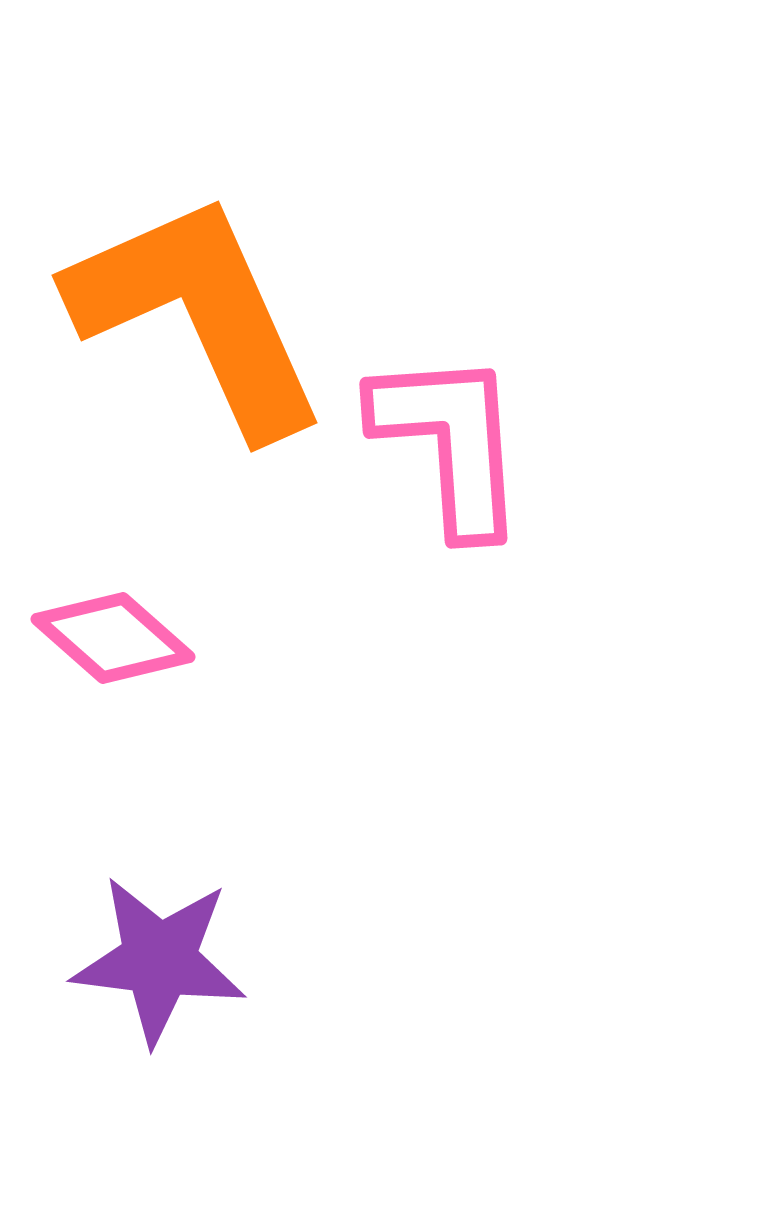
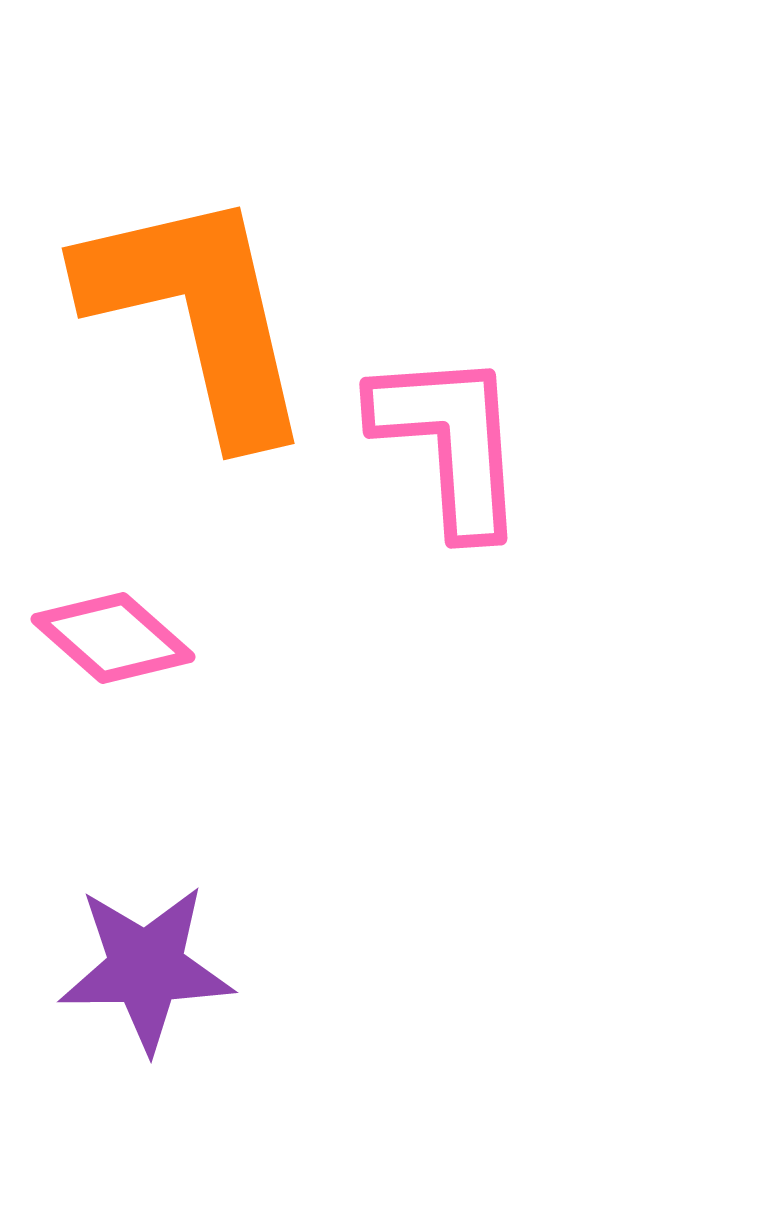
orange L-shape: rotated 11 degrees clockwise
purple star: moved 13 px left, 8 px down; rotated 8 degrees counterclockwise
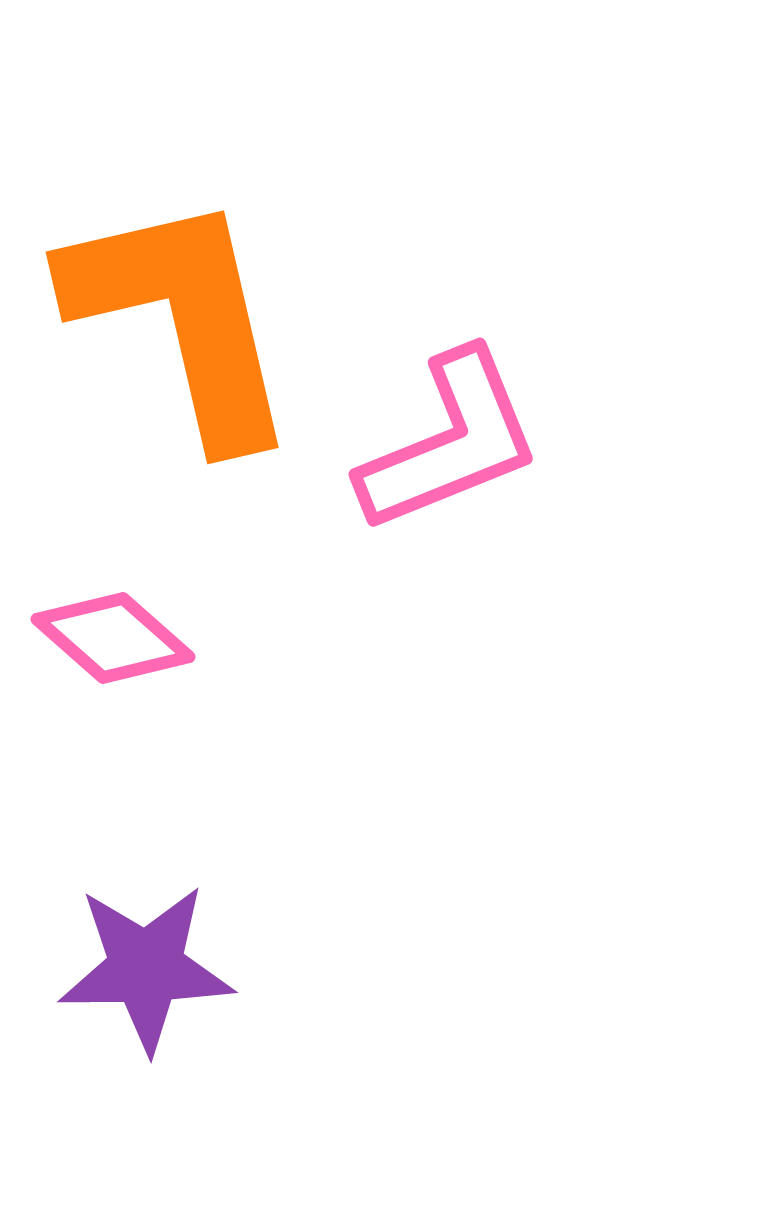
orange L-shape: moved 16 px left, 4 px down
pink L-shape: rotated 72 degrees clockwise
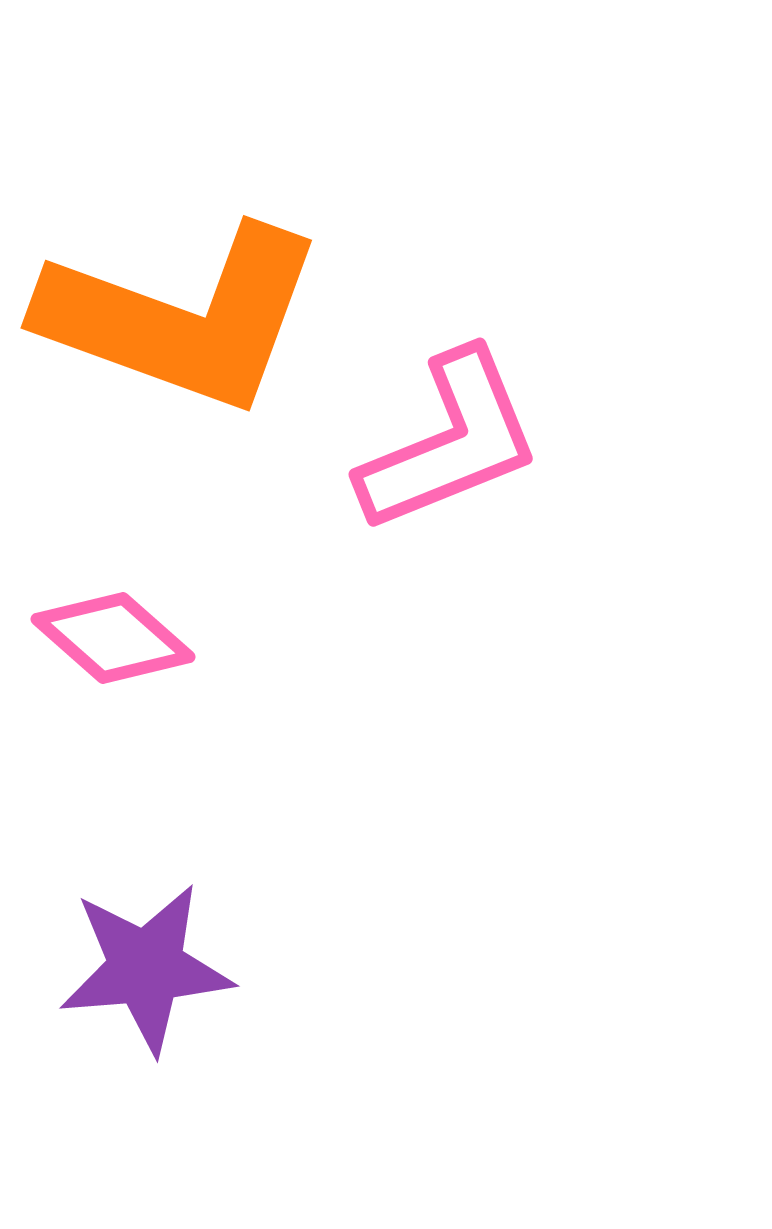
orange L-shape: rotated 123 degrees clockwise
purple star: rotated 4 degrees counterclockwise
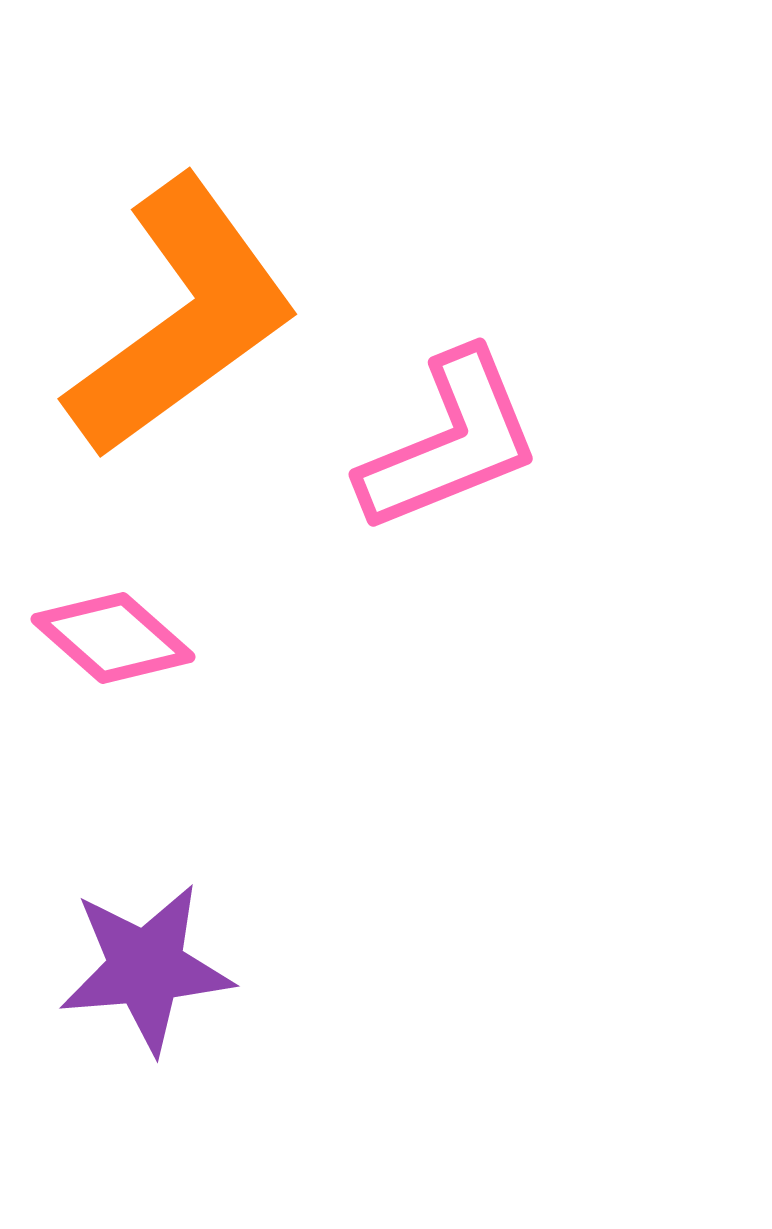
orange L-shape: rotated 56 degrees counterclockwise
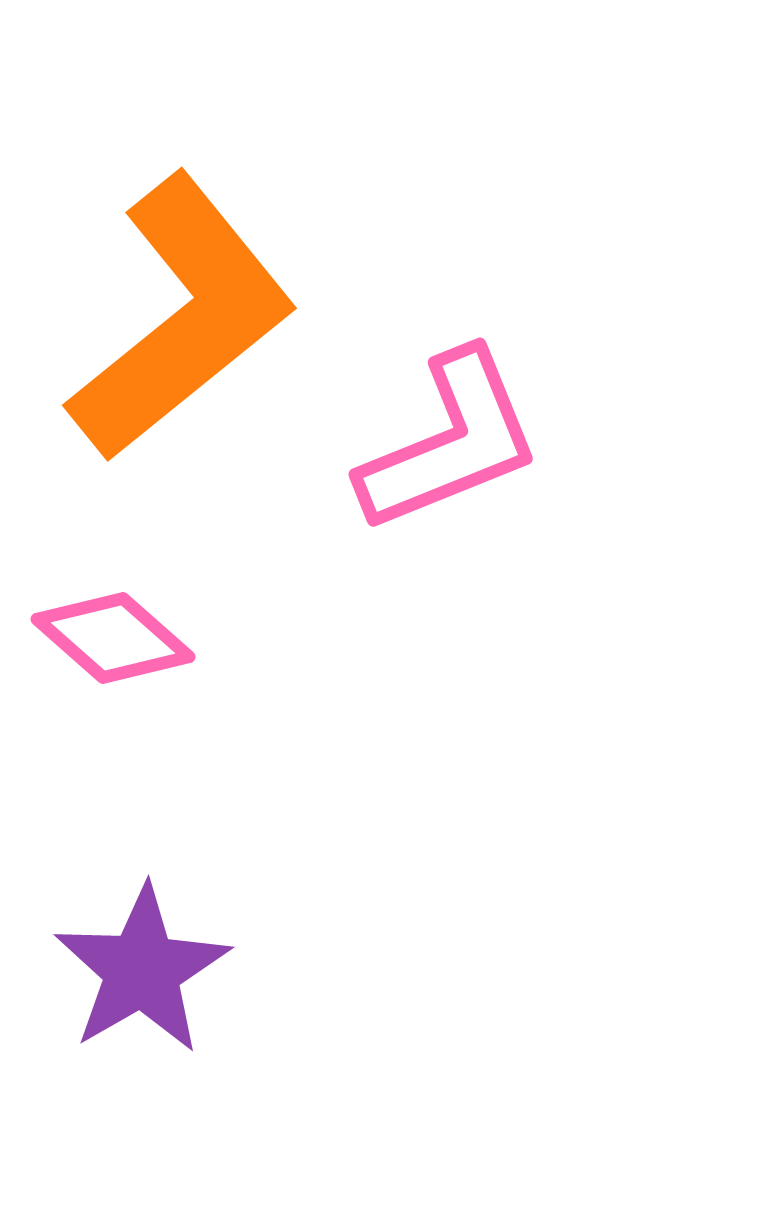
orange L-shape: rotated 3 degrees counterclockwise
purple star: moved 4 px left, 2 px down; rotated 25 degrees counterclockwise
